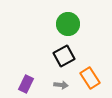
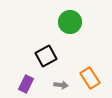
green circle: moved 2 px right, 2 px up
black square: moved 18 px left
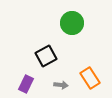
green circle: moved 2 px right, 1 px down
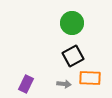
black square: moved 27 px right
orange rectangle: rotated 55 degrees counterclockwise
gray arrow: moved 3 px right, 1 px up
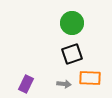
black square: moved 1 px left, 2 px up; rotated 10 degrees clockwise
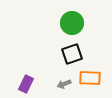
gray arrow: rotated 152 degrees clockwise
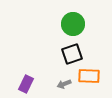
green circle: moved 1 px right, 1 px down
orange rectangle: moved 1 px left, 2 px up
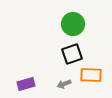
orange rectangle: moved 2 px right, 1 px up
purple rectangle: rotated 48 degrees clockwise
